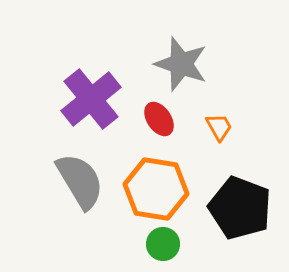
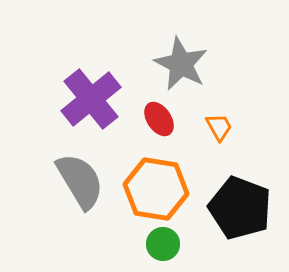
gray star: rotated 8 degrees clockwise
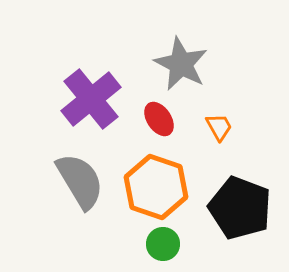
orange hexagon: moved 2 px up; rotated 10 degrees clockwise
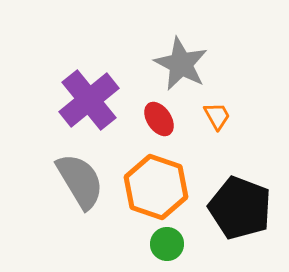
purple cross: moved 2 px left, 1 px down
orange trapezoid: moved 2 px left, 11 px up
green circle: moved 4 px right
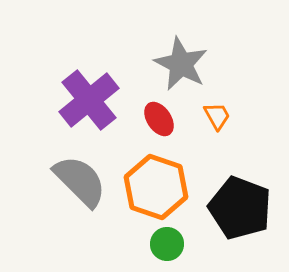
gray semicircle: rotated 14 degrees counterclockwise
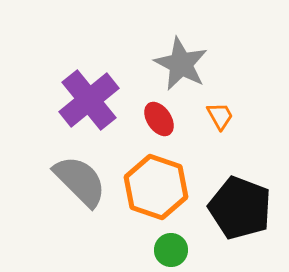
orange trapezoid: moved 3 px right
green circle: moved 4 px right, 6 px down
